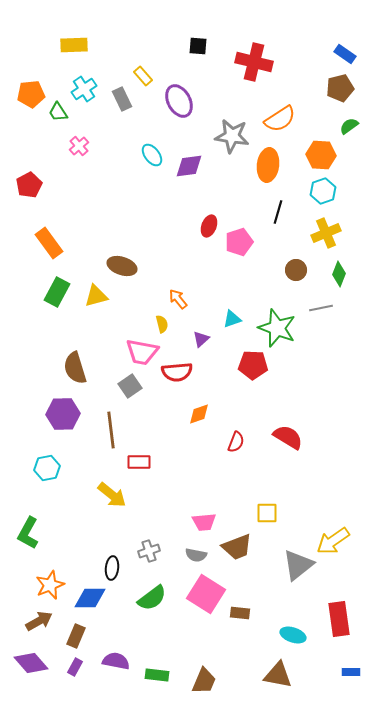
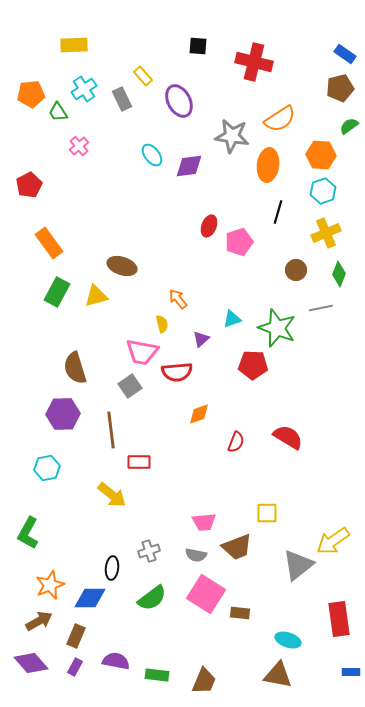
cyan ellipse at (293, 635): moved 5 px left, 5 px down
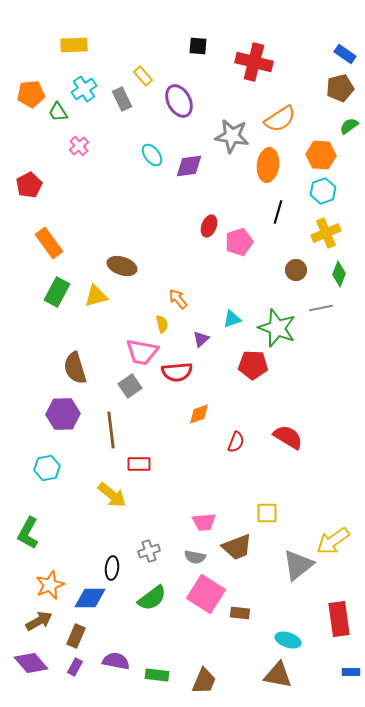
red rectangle at (139, 462): moved 2 px down
gray semicircle at (196, 555): moved 1 px left, 2 px down
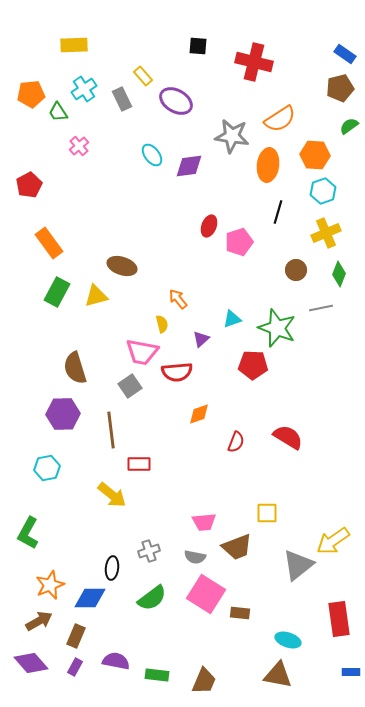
purple ellipse at (179, 101): moved 3 px left; rotated 32 degrees counterclockwise
orange hexagon at (321, 155): moved 6 px left
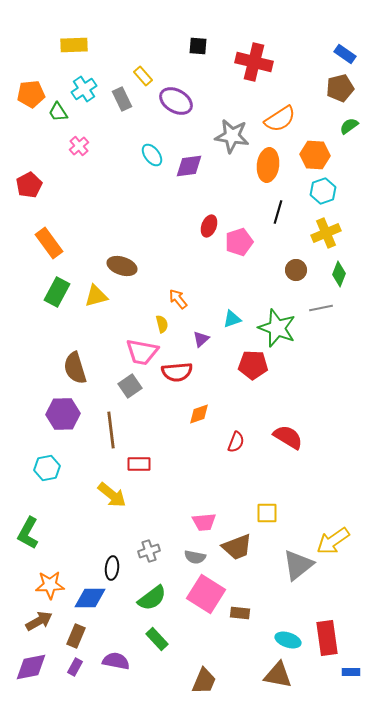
orange star at (50, 585): rotated 20 degrees clockwise
red rectangle at (339, 619): moved 12 px left, 19 px down
purple diamond at (31, 663): moved 4 px down; rotated 60 degrees counterclockwise
green rectangle at (157, 675): moved 36 px up; rotated 40 degrees clockwise
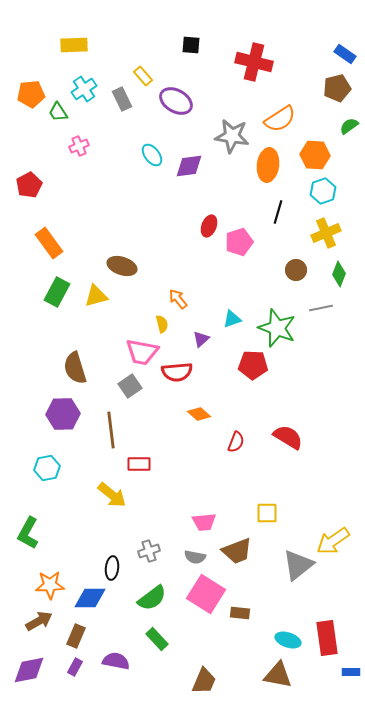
black square at (198, 46): moved 7 px left, 1 px up
brown pentagon at (340, 88): moved 3 px left
pink cross at (79, 146): rotated 18 degrees clockwise
orange diamond at (199, 414): rotated 60 degrees clockwise
brown trapezoid at (237, 547): moved 4 px down
purple diamond at (31, 667): moved 2 px left, 3 px down
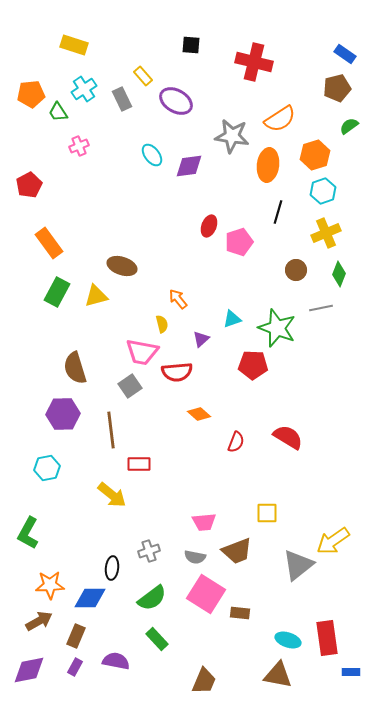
yellow rectangle at (74, 45): rotated 20 degrees clockwise
orange hexagon at (315, 155): rotated 20 degrees counterclockwise
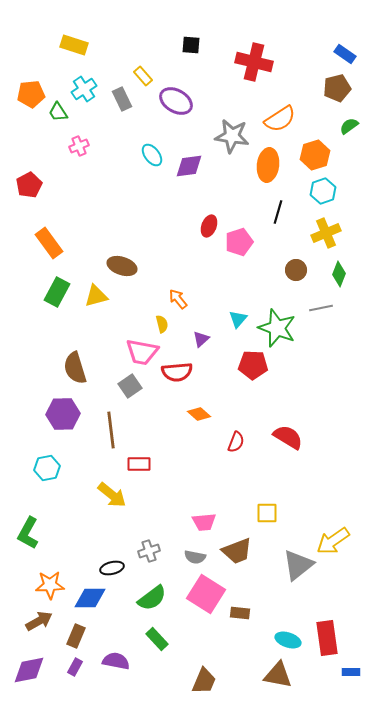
cyan triangle at (232, 319): moved 6 px right; rotated 30 degrees counterclockwise
black ellipse at (112, 568): rotated 70 degrees clockwise
